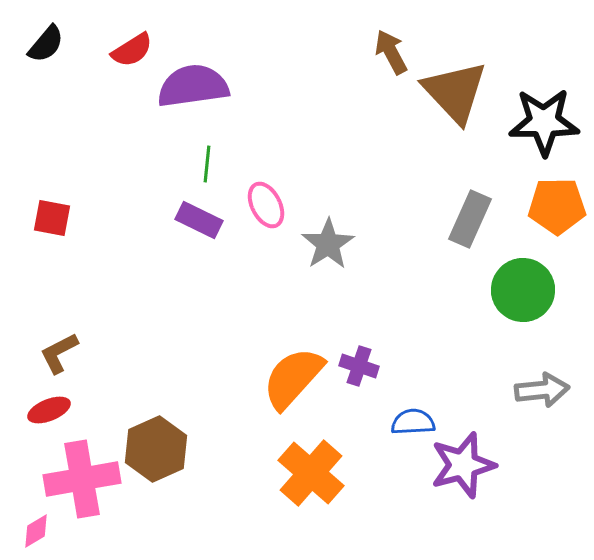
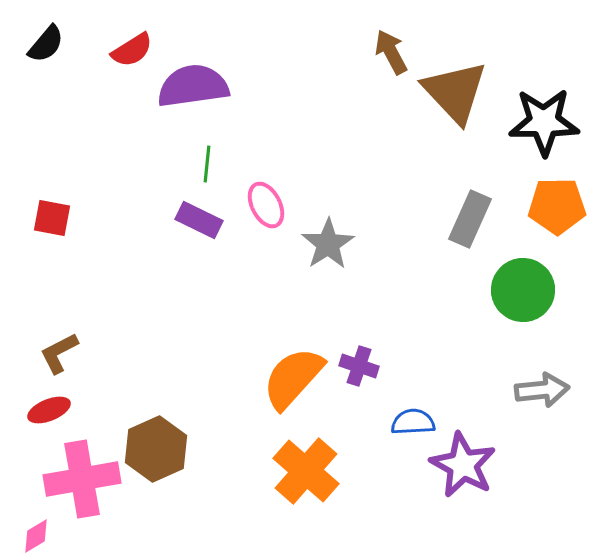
purple star: rotated 28 degrees counterclockwise
orange cross: moved 5 px left, 2 px up
pink diamond: moved 5 px down
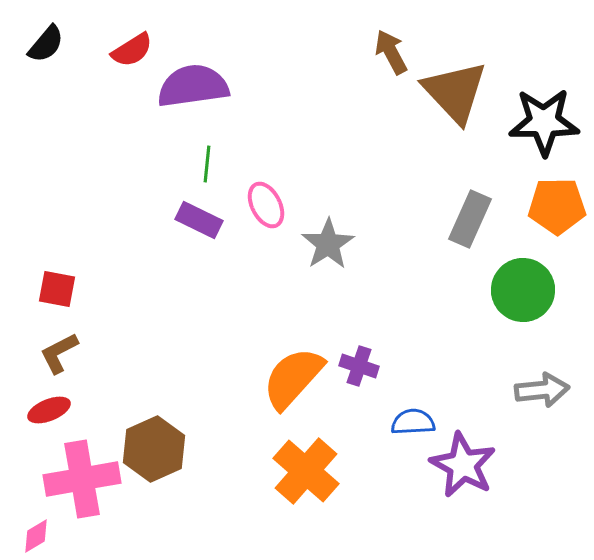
red square: moved 5 px right, 71 px down
brown hexagon: moved 2 px left
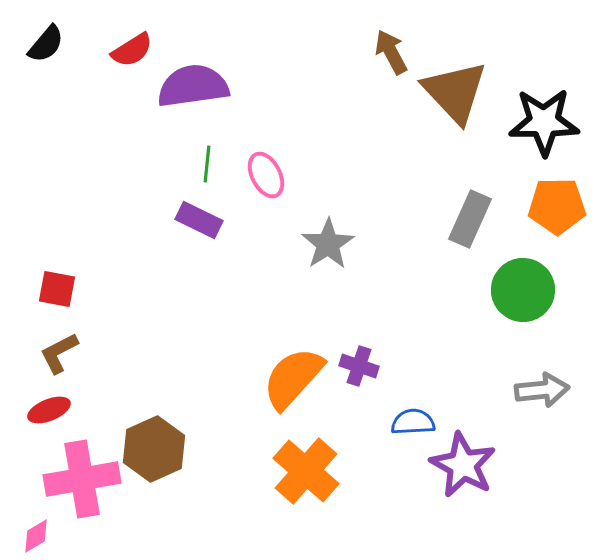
pink ellipse: moved 30 px up
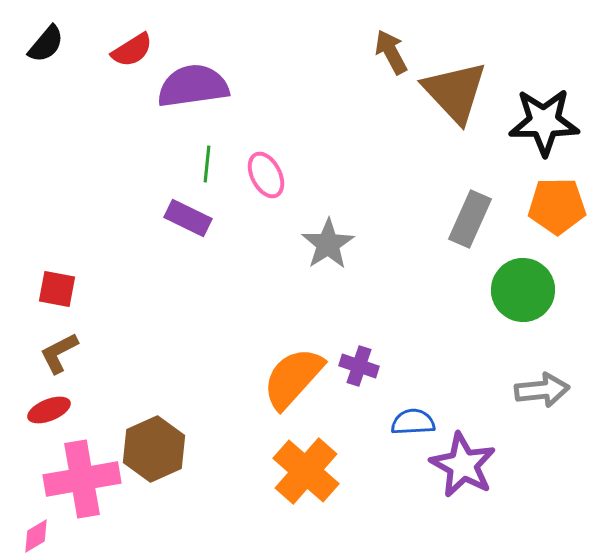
purple rectangle: moved 11 px left, 2 px up
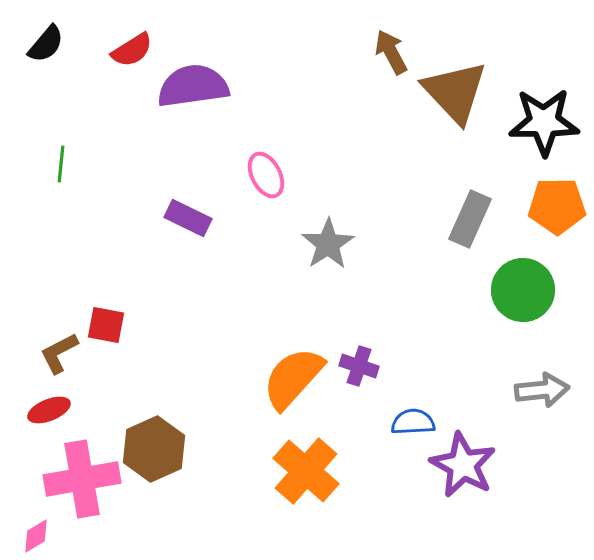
green line: moved 146 px left
red square: moved 49 px right, 36 px down
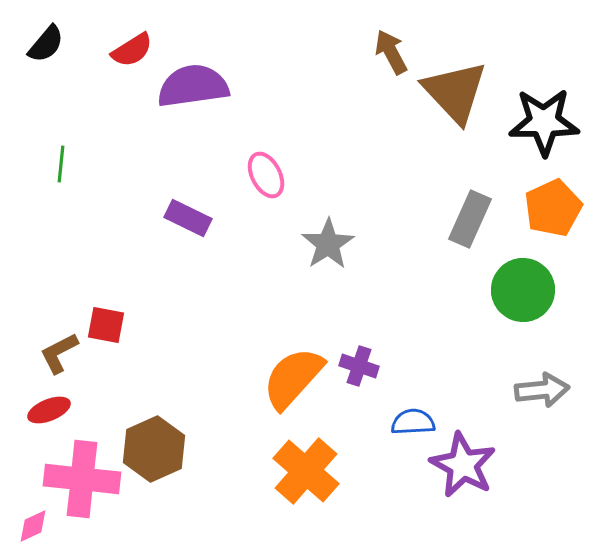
orange pentagon: moved 4 px left, 2 px down; rotated 24 degrees counterclockwise
pink cross: rotated 16 degrees clockwise
pink diamond: moved 3 px left, 10 px up; rotated 6 degrees clockwise
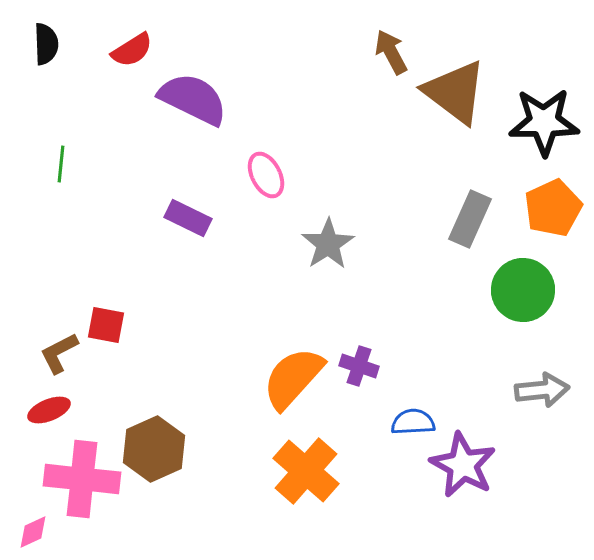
black semicircle: rotated 42 degrees counterclockwise
purple semicircle: moved 13 px down; rotated 34 degrees clockwise
brown triangle: rotated 10 degrees counterclockwise
pink diamond: moved 6 px down
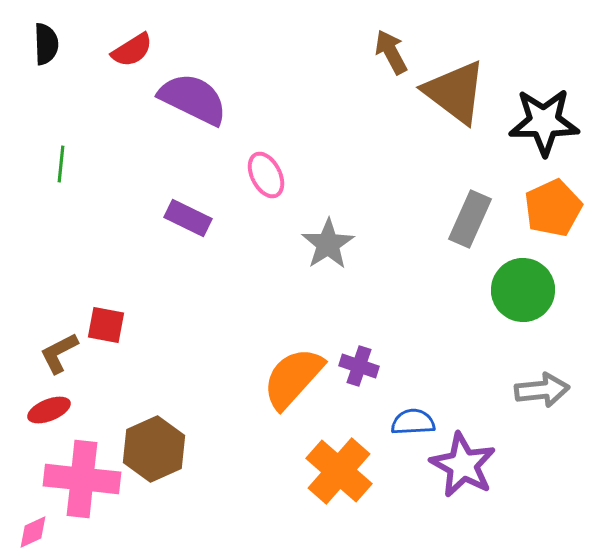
orange cross: moved 33 px right
